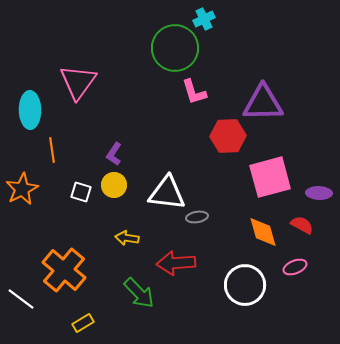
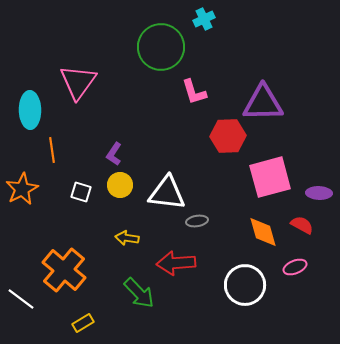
green circle: moved 14 px left, 1 px up
yellow circle: moved 6 px right
gray ellipse: moved 4 px down
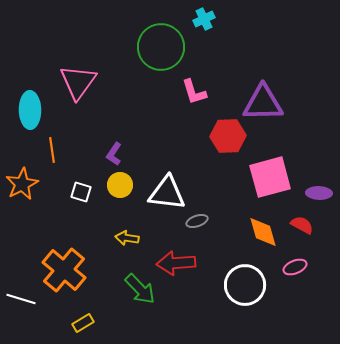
orange star: moved 5 px up
gray ellipse: rotated 10 degrees counterclockwise
green arrow: moved 1 px right, 4 px up
white line: rotated 20 degrees counterclockwise
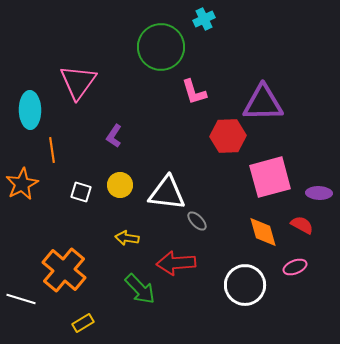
purple L-shape: moved 18 px up
gray ellipse: rotated 65 degrees clockwise
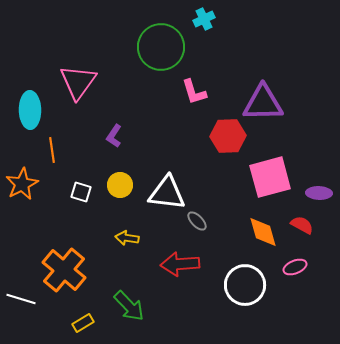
red arrow: moved 4 px right, 1 px down
green arrow: moved 11 px left, 17 px down
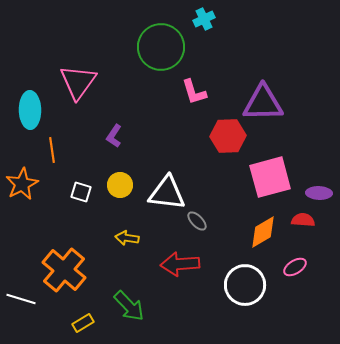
red semicircle: moved 1 px right, 5 px up; rotated 25 degrees counterclockwise
orange diamond: rotated 76 degrees clockwise
pink ellipse: rotated 10 degrees counterclockwise
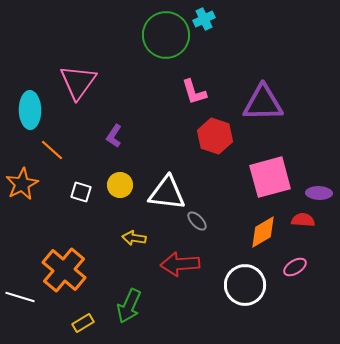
green circle: moved 5 px right, 12 px up
red hexagon: moved 13 px left; rotated 20 degrees clockwise
orange line: rotated 40 degrees counterclockwise
yellow arrow: moved 7 px right
white line: moved 1 px left, 2 px up
green arrow: rotated 68 degrees clockwise
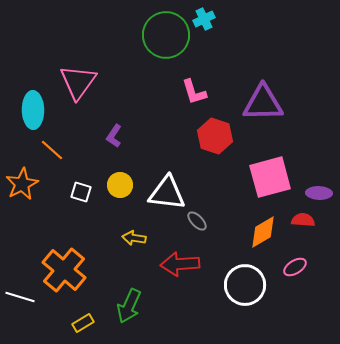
cyan ellipse: moved 3 px right
